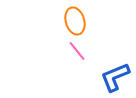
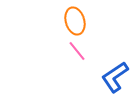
blue L-shape: rotated 12 degrees counterclockwise
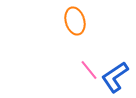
pink line: moved 12 px right, 19 px down
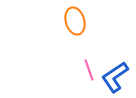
pink line: rotated 20 degrees clockwise
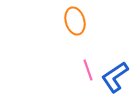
pink line: moved 1 px left
